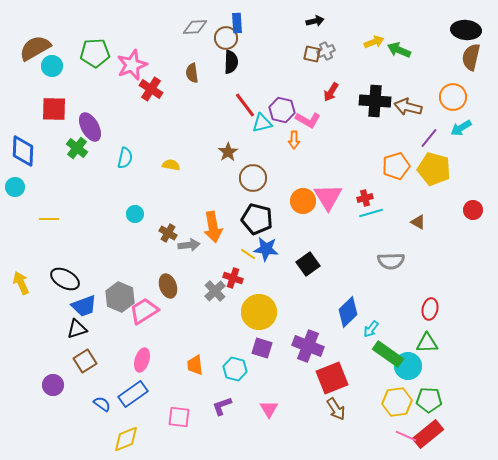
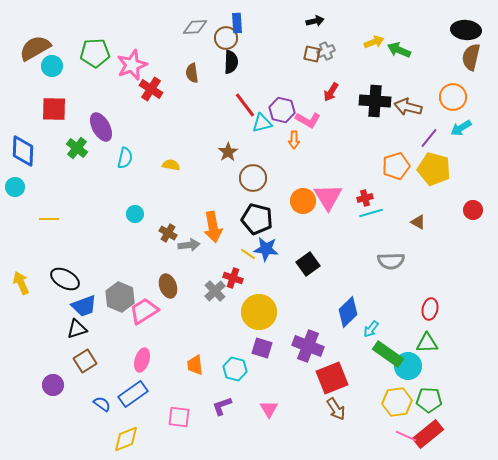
purple ellipse at (90, 127): moved 11 px right
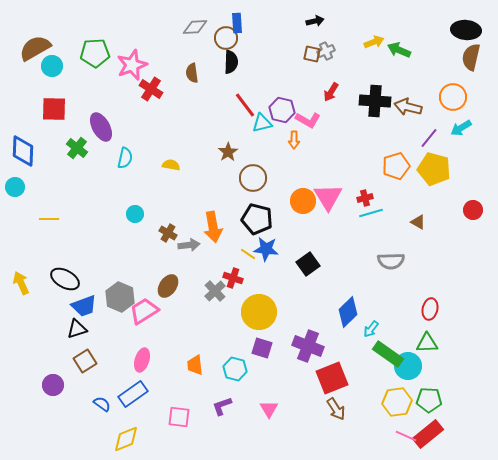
brown ellipse at (168, 286): rotated 55 degrees clockwise
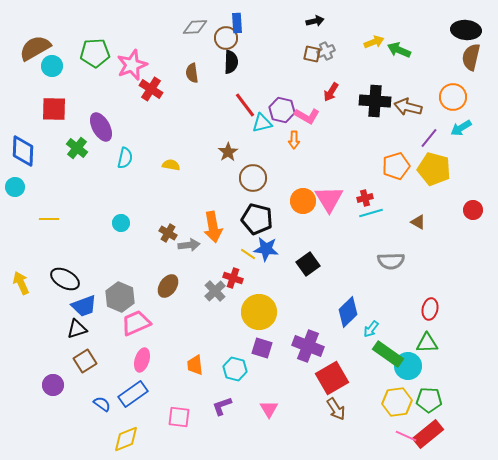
pink L-shape at (308, 120): moved 1 px left, 4 px up
pink triangle at (328, 197): moved 1 px right, 2 px down
cyan circle at (135, 214): moved 14 px left, 9 px down
pink trapezoid at (144, 311): moved 8 px left, 12 px down; rotated 8 degrees clockwise
red square at (332, 378): rotated 8 degrees counterclockwise
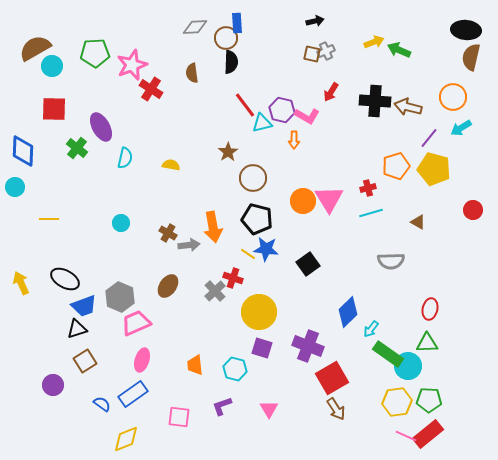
red cross at (365, 198): moved 3 px right, 10 px up
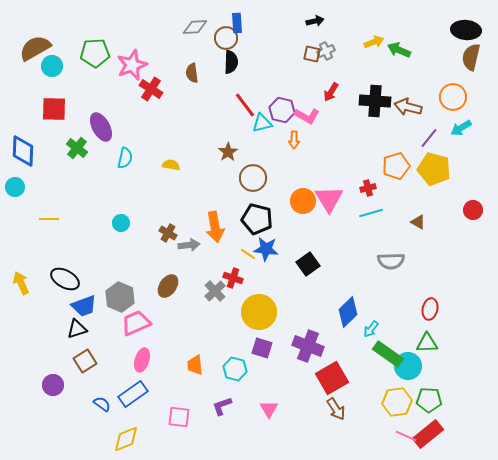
orange arrow at (213, 227): moved 2 px right
